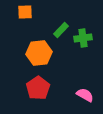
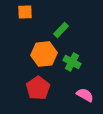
green cross: moved 11 px left, 24 px down; rotated 36 degrees clockwise
orange hexagon: moved 5 px right, 1 px down
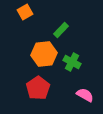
orange square: rotated 28 degrees counterclockwise
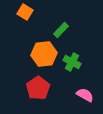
orange square: rotated 28 degrees counterclockwise
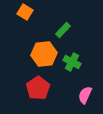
green rectangle: moved 2 px right
pink semicircle: rotated 96 degrees counterclockwise
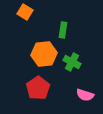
green rectangle: rotated 35 degrees counterclockwise
pink semicircle: rotated 96 degrees counterclockwise
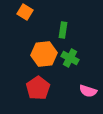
green cross: moved 2 px left, 4 px up
pink semicircle: moved 3 px right, 4 px up
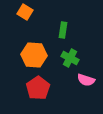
orange hexagon: moved 10 px left, 1 px down; rotated 10 degrees clockwise
pink semicircle: moved 2 px left, 11 px up
